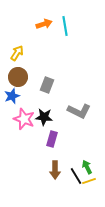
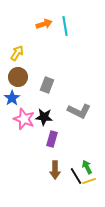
blue star: moved 2 px down; rotated 14 degrees counterclockwise
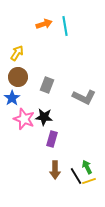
gray L-shape: moved 5 px right, 14 px up
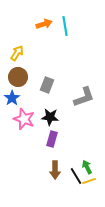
gray L-shape: rotated 45 degrees counterclockwise
black star: moved 6 px right
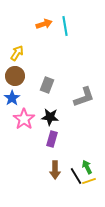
brown circle: moved 3 px left, 1 px up
pink star: rotated 15 degrees clockwise
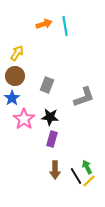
yellow line: rotated 24 degrees counterclockwise
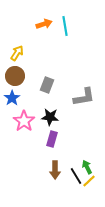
gray L-shape: rotated 10 degrees clockwise
pink star: moved 2 px down
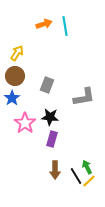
pink star: moved 1 px right, 2 px down
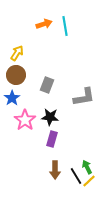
brown circle: moved 1 px right, 1 px up
pink star: moved 3 px up
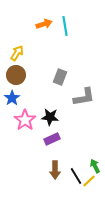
gray rectangle: moved 13 px right, 8 px up
purple rectangle: rotated 49 degrees clockwise
green arrow: moved 8 px right, 1 px up
